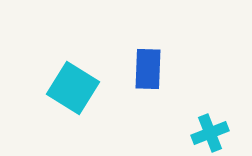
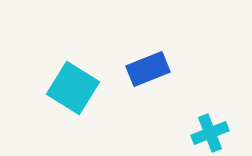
blue rectangle: rotated 66 degrees clockwise
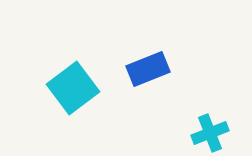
cyan square: rotated 21 degrees clockwise
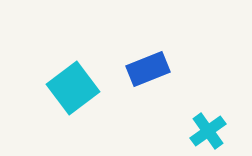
cyan cross: moved 2 px left, 2 px up; rotated 15 degrees counterclockwise
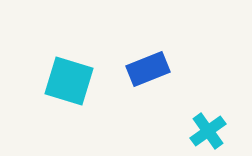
cyan square: moved 4 px left, 7 px up; rotated 36 degrees counterclockwise
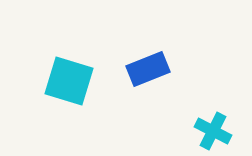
cyan cross: moved 5 px right; rotated 27 degrees counterclockwise
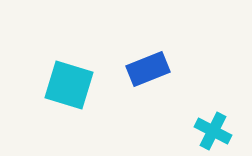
cyan square: moved 4 px down
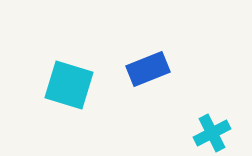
cyan cross: moved 1 px left, 2 px down; rotated 36 degrees clockwise
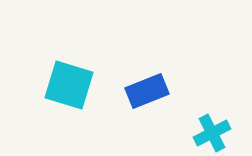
blue rectangle: moved 1 px left, 22 px down
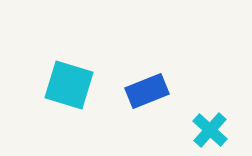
cyan cross: moved 2 px left, 3 px up; rotated 21 degrees counterclockwise
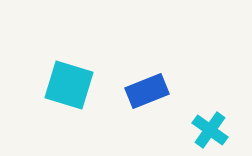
cyan cross: rotated 6 degrees counterclockwise
